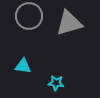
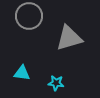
gray triangle: moved 15 px down
cyan triangle: moved 1 px left, 7 px down
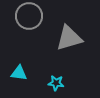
cyan triangle: moved 3 px left
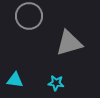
gray triangle: moved 5 px down
cyan triangle: moved 4 px left, 7 px down
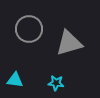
gray circle: moved 13 px down
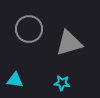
cyan star: moved 6 px right
